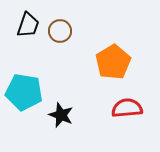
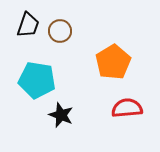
cyan pentagon: moved 13 px right, 12 px up
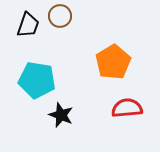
brown circle: moved 15 px up
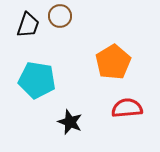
black star: moved 9 px right, 7 px down
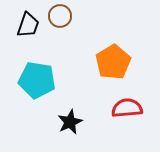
black star: rotated 25 degrees clockwise
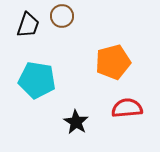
brown circle: moved 2 px right
orange pentagon: rotated 16 degrees clockwise
black star: moved 6 px right; rotated 15 degrees counterclockwise
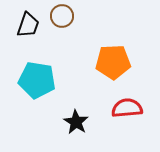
orange pentagon: rotated 12 degrees clockwise
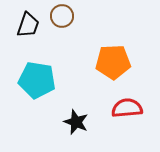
black star: rotated 10 degrees counterclockwise
